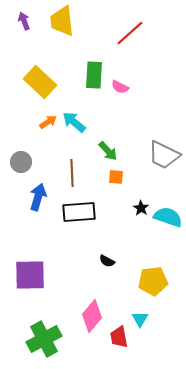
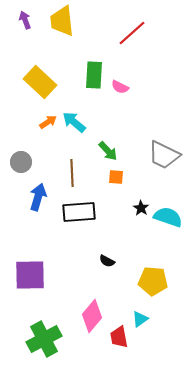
purple arrow: moved 1 px right, 1 px up
red line: moved 2 px right
yellow pentagon: rotated 12 degrees clockwise
cyan triangle: rotated 24 degrees clockwise
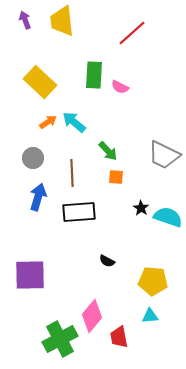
gray circle: moved 12 px right, 4 px up
cyan triangle: moved 10 px right, 3 px up; rotated 30 degrees clockwise
green cross: moved 16 px right
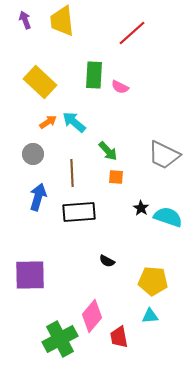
gray circle: moved 4 px up
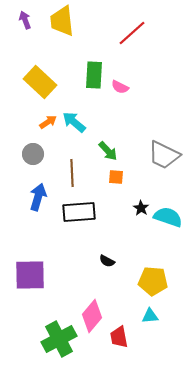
green cross: moved 1 px left
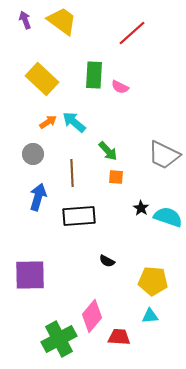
yellow trapezoid: rotated 132 degrees clockwise
yellow rectangle: moved 2 px right, 3 px up
black rectangle: moved 4 px down
red trapezoid: rotated 105 degrees clockwise
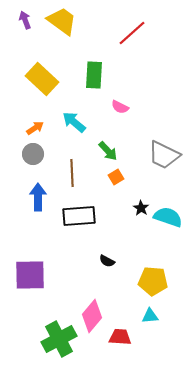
pink semicircle: moved 20 px down
orange arrow: moved 13 px left, 6 px down
orange square: rotated 35 degrees counterclockwise
blue arrow: rotated 16 degrees counterclockwise
red trapezoid: moved 1 px right
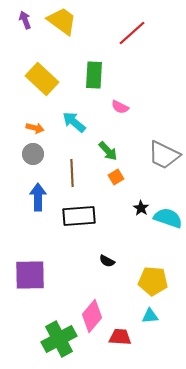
orange arrow: rotated 48 degrees clockwise
cyan semicircle: moved 1 px down
